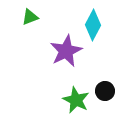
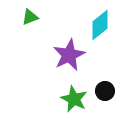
cyan diamond: moved 7 px right; rotated 24 degrees clockwise
purple star: moved 3 px right, 4 px down
green star: moved 2 px left, 1 px up
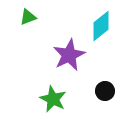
green triangle: moved 2 px left
cyan diamond: moved 1 px right, 1 px down
green star: moved 21 px left
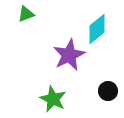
green triangle: moved 2 px left, 3 px up
cyan diamond: moved 4 px left, 3 px down
black circle: moved 3 px right
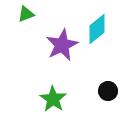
purple star: moved 7 px left, 10 px up
green star: rotated 8 degrees clockwise
